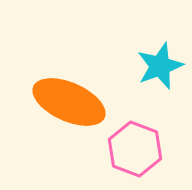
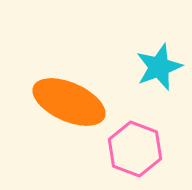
cyan star: moved 1 px left, 1 px down
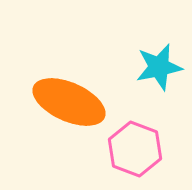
cyan star: rotated 9 degrees clockwise
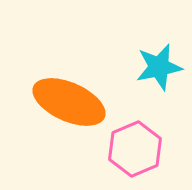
pink hexagon: rotated 16 degrees clockwise
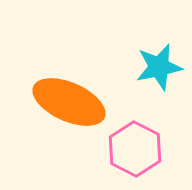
pink hexagon: rotated 10 degrees counterclockwise
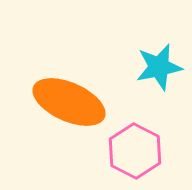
pink hexagon: moved 2 px down
